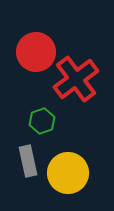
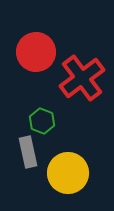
red cross: moved 6 px right, 1 px up
green hexagon: rotated 20 degrees counterclockwise
gray rectangle: moved 9 px up
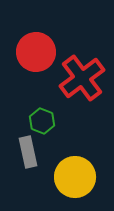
yellow circle: moved 7 px right, 4 px down
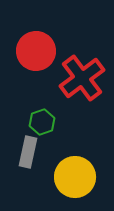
red circle: moved 1 px up
green hexagon: moved 1 px down; rotated 20 degrees clockwise
gray rectangle: rotated 24 degrees clockwise
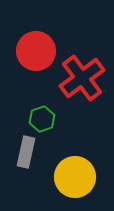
green hexagon: moved 3 px up
gray rectangle: moved 2 px left
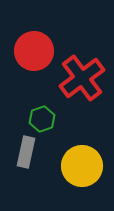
red circle: moved 2 px left
yellow circle: moved 7 px right, 11 px up
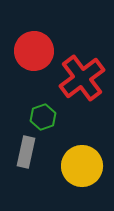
green hexagon: moved 1 px right, 2 px up
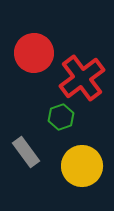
red circle: moved 2 px down
green hexagon: moved 18 px right
gray rectangle: rotated 48 degrees counterclockwise
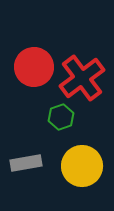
red circle: moved 14 px down
gray rectangle: moved 11 px down; rotated 64 degrees counterclockwise
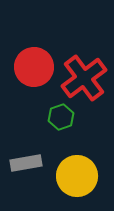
red cross: moved 2 px right
yellow circle: moved 5 px left, 10 px down
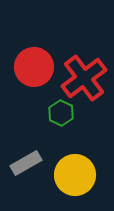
green hexagon: moved 4 px up; rotated 15 degrees counterclockwise
gray rectangle: rotated 20 degrees counterclockwise
yellow circle: moved 2 px left, 1 px up
